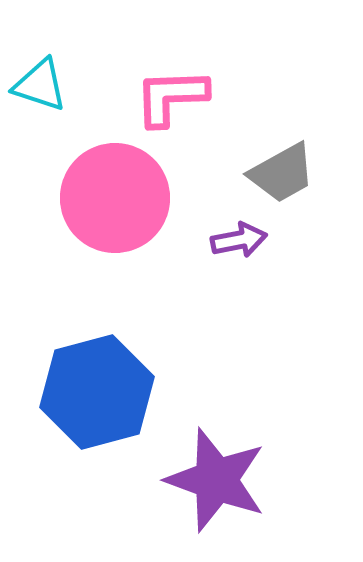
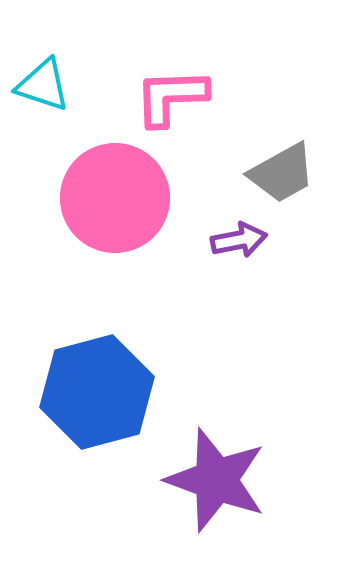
cyan triangle: moved 3 px right
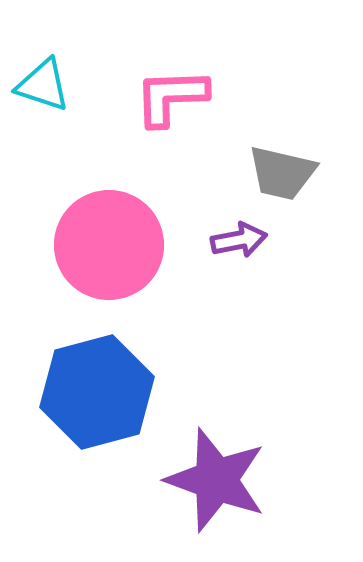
gray trapezoid: rotated 42 degrees clockwise
pink circle: moved 6 px left, 47 px down
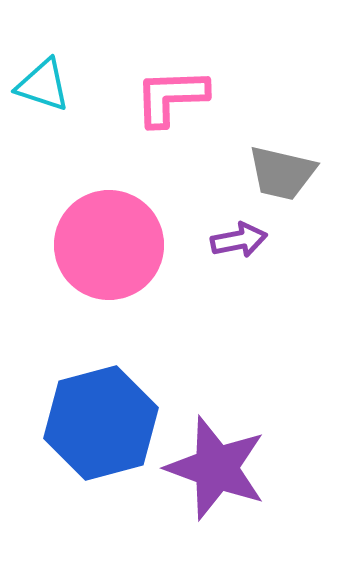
blue hexagon: moved 4 px right, 31 px down
purple star: moved 12 px up
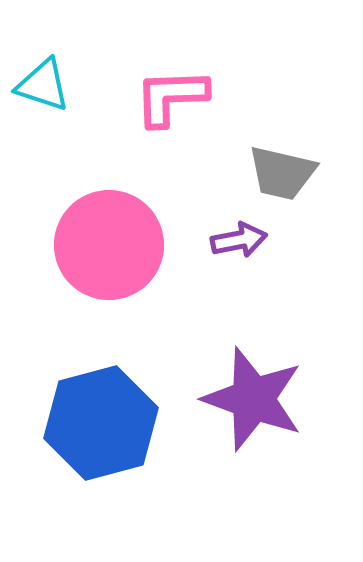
purple star: moved 37 px right, 69 px up
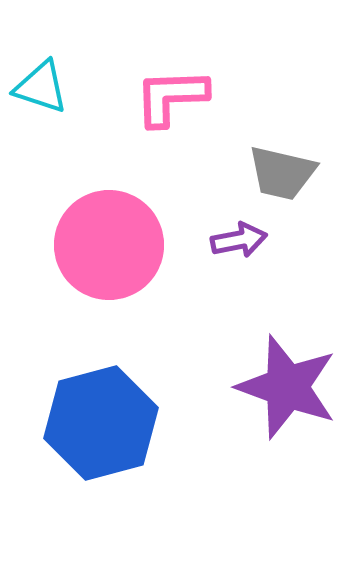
cyan triangle: moved 2 px left, 2 px down
purple star: moved 34 px right, 12 px up
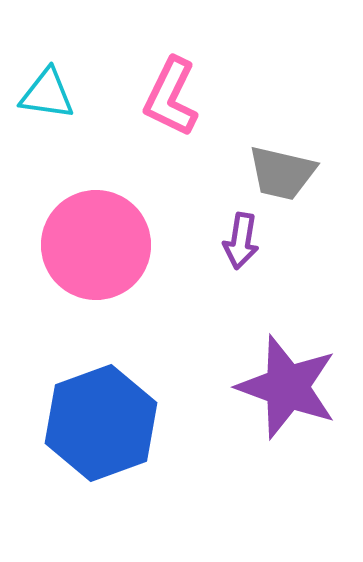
cyan triangle: moved 6 px right, 7 px down; rotated 10 degrees counterclockwise
pink L-shape: rotated 62 degrees counterclockwise
purple arrow: moved 2 px right, 1 px down; rotated 110 degrees clockwise
pink circle: moved 13 px left
blue hexagon: rotated 5 degrees counterclockwise
